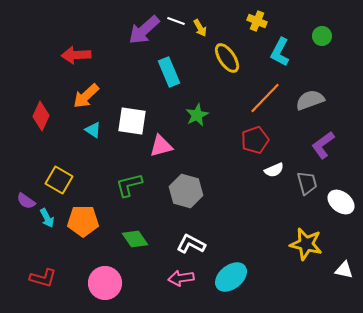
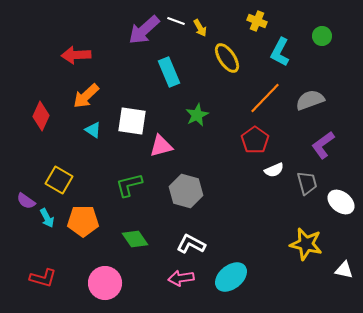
red pentagon: rotated 16 degrees counterclockwise
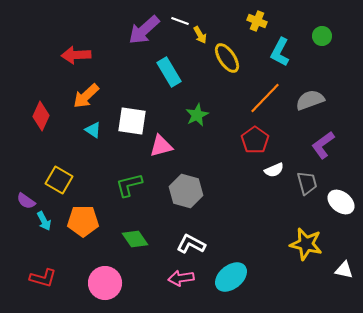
white line: moved 4 px right
yellow arrow: moved 7 px down
cyan rectangle: rotated 8 degrees counterclockwise
cyan arrow: moved 3 px left, 3 px down
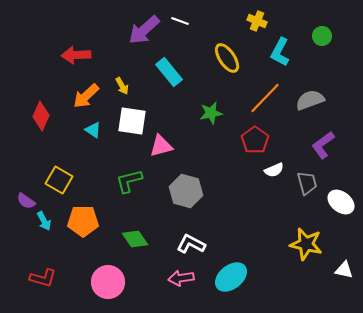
yellow arrow: moved 78 px left, 51 px down
cyan rectangle: rotated 8 degrees counterclockwise
green star: moved 14 px right, 2 px up; rotated 15 degrees clockwise
green L-shape: moved 4 px up
pink circle: moved 3 px right, 1 px up
